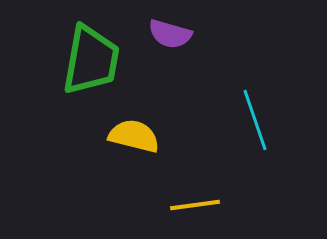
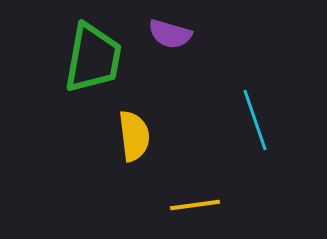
green trapezoid: moved 2 px right, 2 px up
yellow semicircle: rotated 69 degrees clockwise
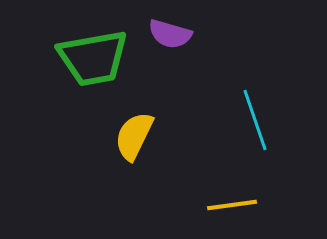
green trapezoid: rotated 70 degrees clockwise
yellow semicircle: rotated 147 degrees counterclockwise
yellow line: moved 37 px right
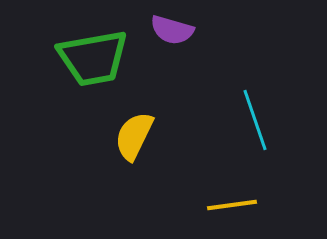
purple semicircle: moved 2 px right, 4 px up
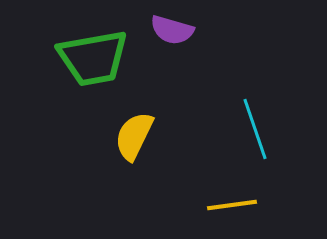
cyan line: moved 9 px down
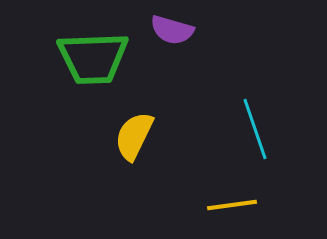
green trapezoid: rotated 8 degrees clockwise
